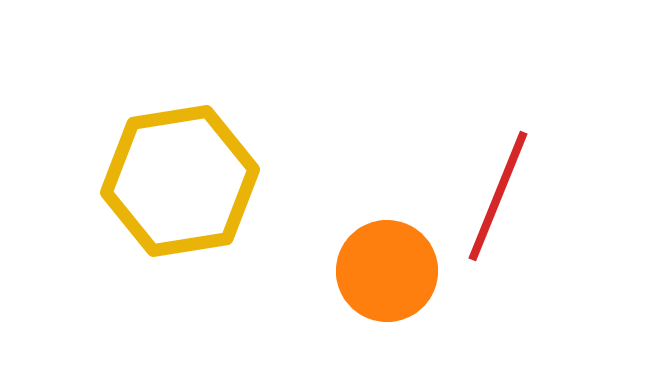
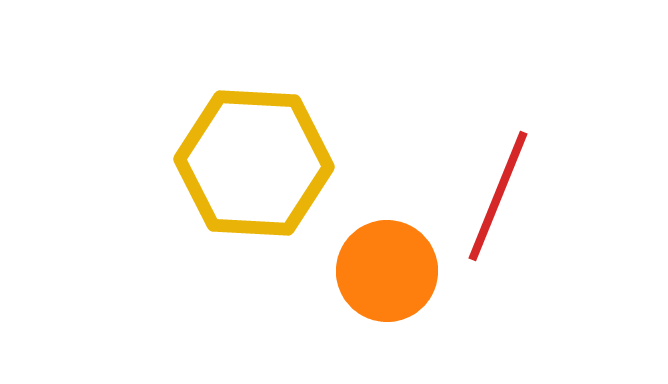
yellow hexagon: moved 74 px right, 18 px up; rotated 12 degrees clockwise
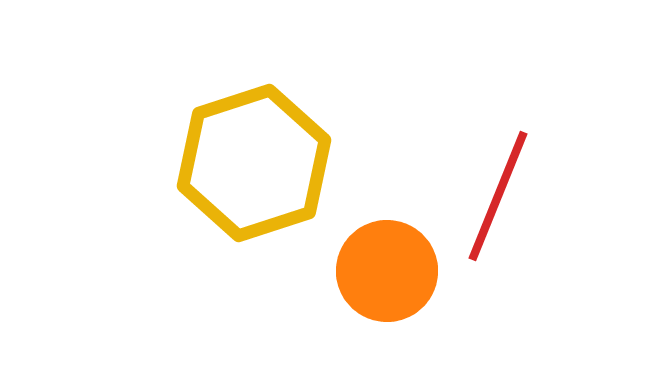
yellow hexagon: rotated 21 degrees counterclockwise
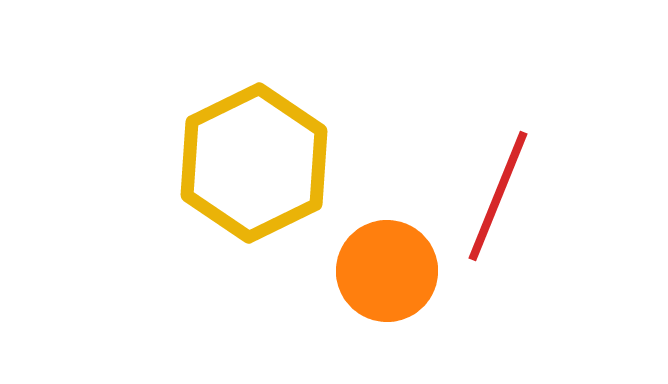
yellow hexagon: rotated 8 degrees counterclockwise
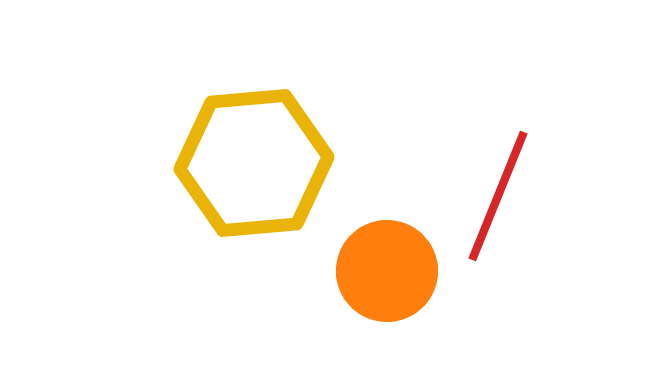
yellow hexagon: rotated 21 degrees clockwise
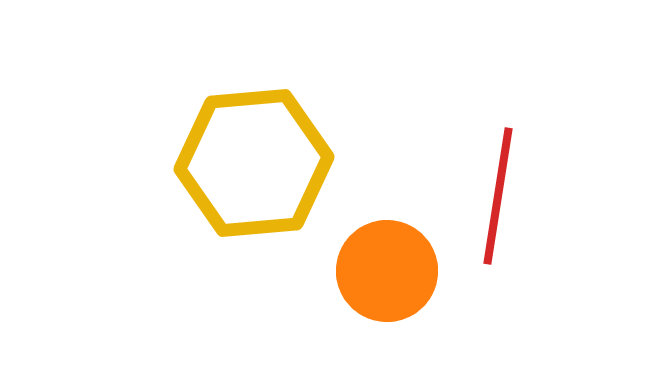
red line: rotated 13 degrees counterclockwise
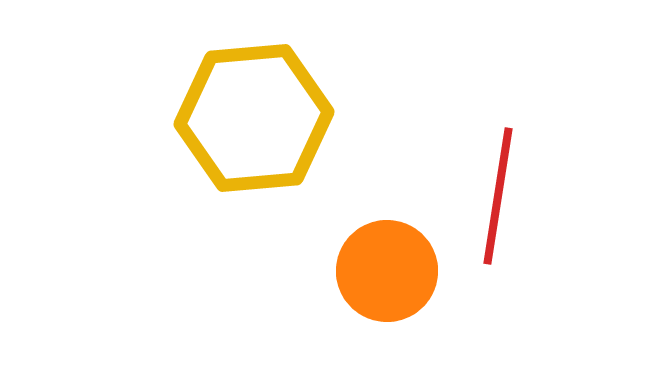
yellow hexagon: moved 45 px up
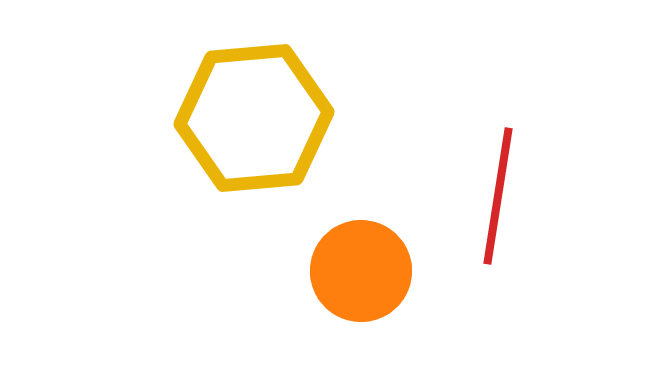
orange circle: moved 26 px left
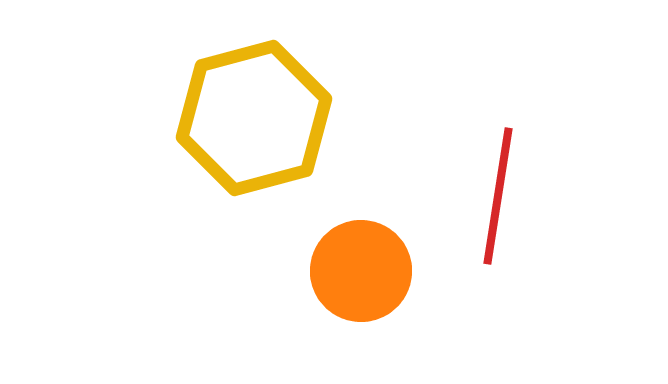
yellow hexagon: rotated 10 degrees counterclockwise
